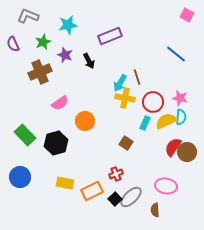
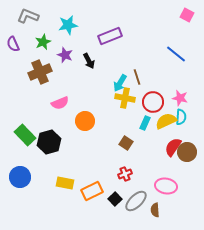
pink semicircle: rotated 12 degrees clockwise
black hexagon: moved 7 px left, 1 px up
red cross: moved 9 px right
gray ellipse: moved 5 px right, 4 px down
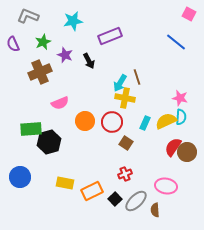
pink square: moved 2 px right, 1 px up
cyan star: moved 5 px right, 4 px up
blue line: moved 12 px up
red circle: moved 41 px left, 20 px down
green rectangle: moved 6 px right, 6 px up; rotated 50 degrees counterclockwise
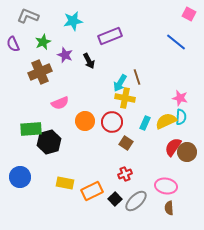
brown semicircle: moved 14 px right, 2 px up
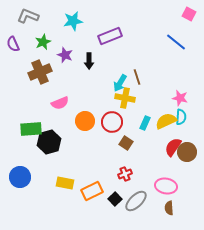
black arrow: rotated 28 degrees clockwise
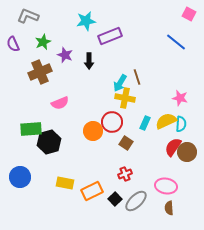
cyan star: moved 13 px right
cyan semicircle: moved 7 px down
orange circle: moved 8 px right, 10 px down
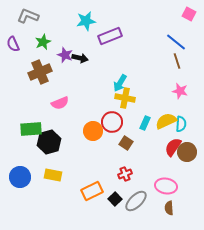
black arrow: moved 9 px left, 3 px up; rotated 77 degrees counterclockwise
brown line: moved 40 px right, 16 px up
pink star: moved 7 px up
yellow rectangle: moved 12 px left, 8 px up
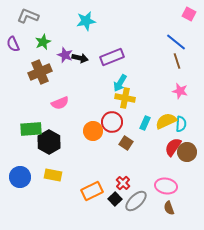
purple rectangle: moved 2 px right, 21 px down
black hexagon: rotated 15 degrees counterclockwise
red cross: moved 2 px left, 9 px down; rotated 24 degrees counterclockwise
brown semicircle: rotated 16 degrees counterclockwise
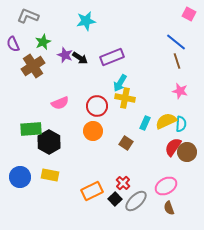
black arrow: rotated 21 degrees clockwise
brown cross: moved 7 px left, 6 px up; rotated 10 degrees counterclockwise
red circle: moved 15 px left, 16 px up
yellow rectangle: moved 3 px left
pink ellipse: rotated 40 degrees counterclockwise
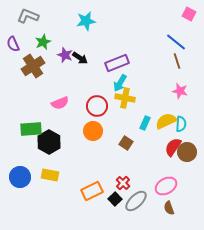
purple rectangle: moved 5 px right, 6 px down
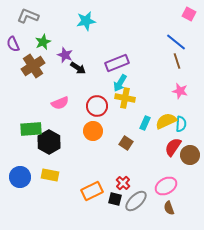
black arrow: moved 2 px left, 10 px down
brown circle: moved 3 px right, 3 px down
black square: rotated 32 degrees counterclockwise
